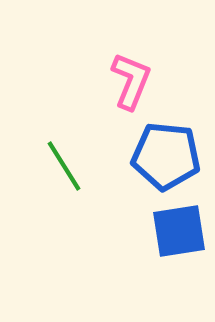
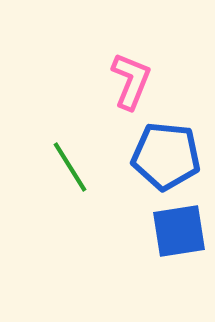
green line: moved 6 px right, 1 px down
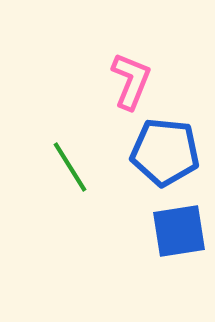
blue pentagon: moved 1 px left, 4 px up
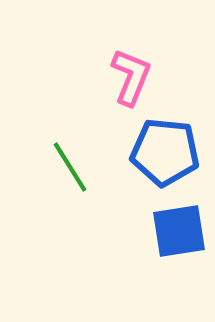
pink L-shape: moved 4 px up
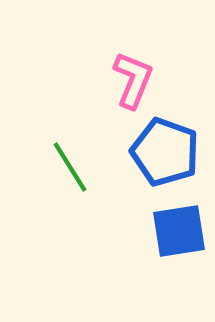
pink L-shape: moved 2 px right, 3 px down
blue pentagon: rotated 14 degrees clockwise
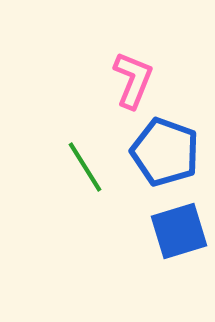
green line: moved 15 px right
blue square: rotated 8 degrees counterclockwise
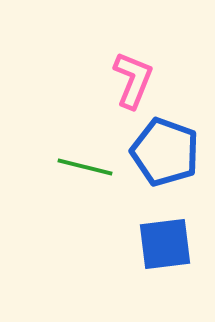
green line: rotated 44 degrees counterclockwise
blue square: moved 14 px left, 13 px down; rotated 10 degrees clockwise
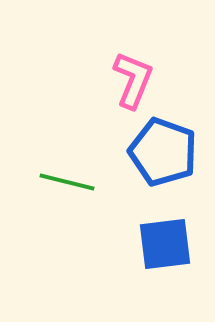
blue pentagon: moved 2 px left
green line: moved 18 px left, 15 px down
